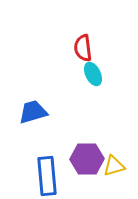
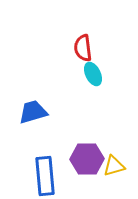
blue rectangle: moved 2 px left
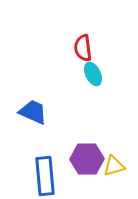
blue trapezoid: rotated 40 degrees clockwise
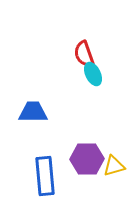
red semicircle: moved 1 px right, 6 px down; rotated 12 degrees counterclockwise
blue trapezoid: rotated 24 degrees counterclockwise
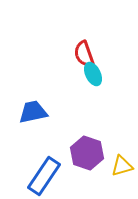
blue trapezoid: rotated 12 degrees counterclockwise
purple hexagon: moved 6 px up; rotated 20 degrees clockwise
yellow triangle: moved 8 px right
blue rectangle: moved 1 px left; rotated 39 degrees clockwise
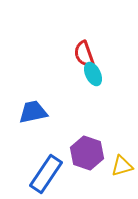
blue rectangle: moved 2 px right, 2 px up
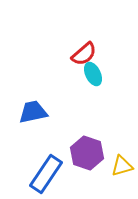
red semicircle: rotated 112 degrees counterclockwise
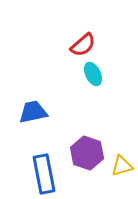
red semicircle: moved 1 px left, 9 px up
blue rectangle: moved 2 px left; rotated 45 degrees counterclockwise
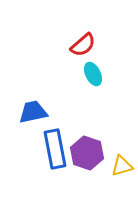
blue rectangle: moved 11 px right, 25 px up
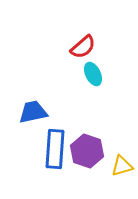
red semicircle: moved 2 px down
blue rectangle: rotated 15 degrees clockwise
purple hexagon: moved 2 px up
